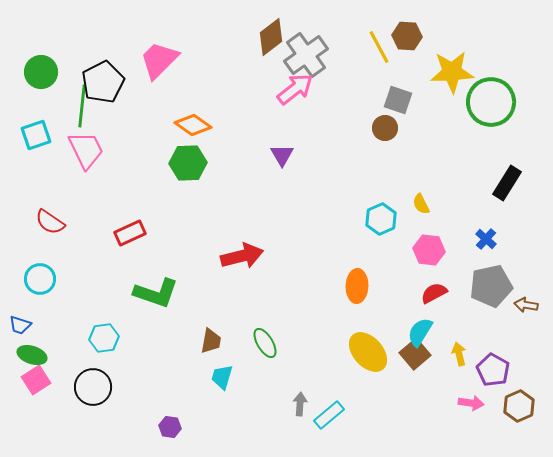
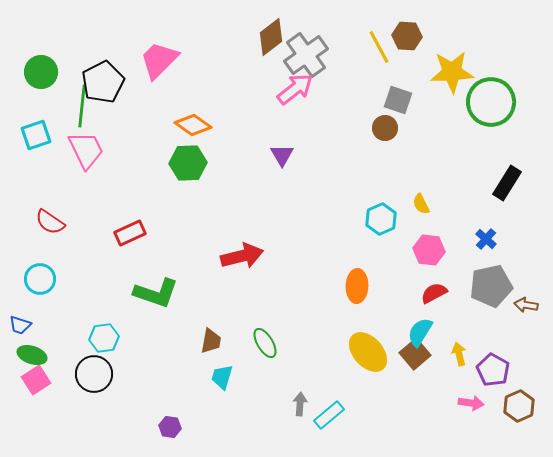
black circle at (93, 387): moved 1 px right, 13 px up
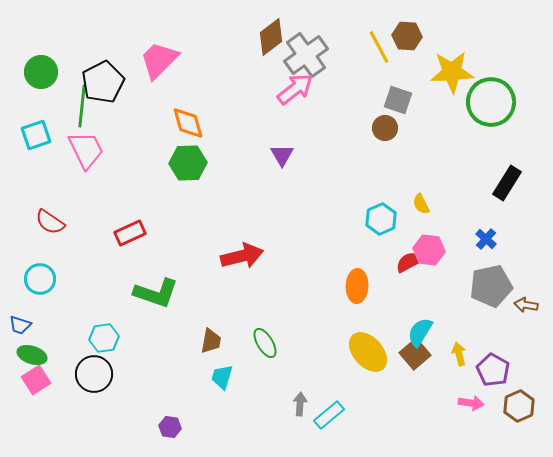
orange diamond at (193, 125): moved 5 px left, 2 px up; rotated 39 degrees clockwise
red semicircle at (434, 293): moved 25 px left, 31 px up
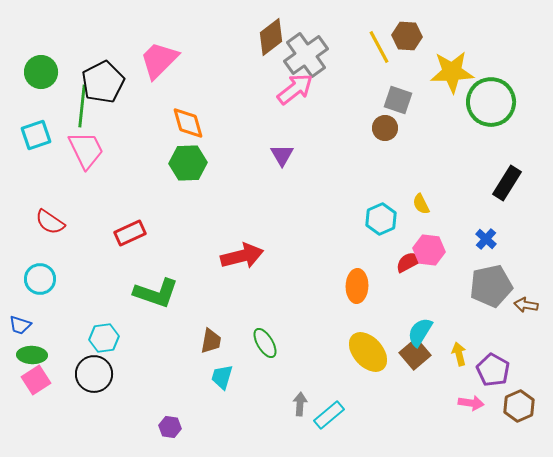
green ellipse at (32, 355): rotated 16 degrees counterclockwise
